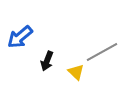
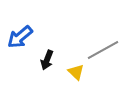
gray line: moved 1 px right, 2 px up
black arrow: moved 1 px up
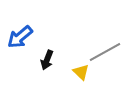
gray line: moved 2 px right, 2 px down
yellow triangle: moved 5 px right
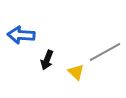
blue arrow: moved 1 px right, 2 px up; rotated 44 degrees clockwise
yellow triangle: moved 5 px left
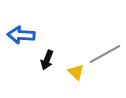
gray line: moved 2 px down
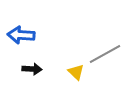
black arrow: moved 15 px left, 9 px down; rotated 108 degrees counterclockwise
